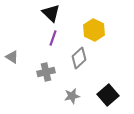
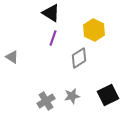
black triangle: rotated 12 degrees counterclockwise
gray diamond: rotated 10 degrees clockwise
gray cross: moved 29 px down; rotated 18 degrees counterclockwise
black square: rotated 15 degrees clockwise
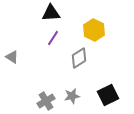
black triangle: rotated 36 degrees counterclockwise
purple line: rotated 14 degrees clockwise
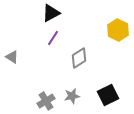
black triangle: rotated 24 degrees counterclockwise
yellow hexagon: moved 24 px right
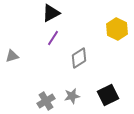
yellow hexagon: moved 1 px left, 1 px up
gray triangle: moved 1 px up; rotated 48 degrees counterclockwise
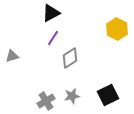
gray diamond: moved 9 px left
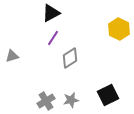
yellow hexagon: moved 2 px right
gray star: moved 1 px left, 4 px down
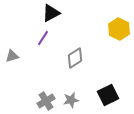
purple line: moved 10 px left
gray diamond: moved 5 px right
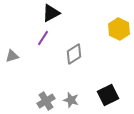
gray diamond: moved 1 px left, 4 px up
gray star: rotated 28 degrees clockwise
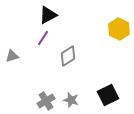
black triangle: moved 3 px left, 2 px down
gray diamond: moved 6 px left, 2 px down
